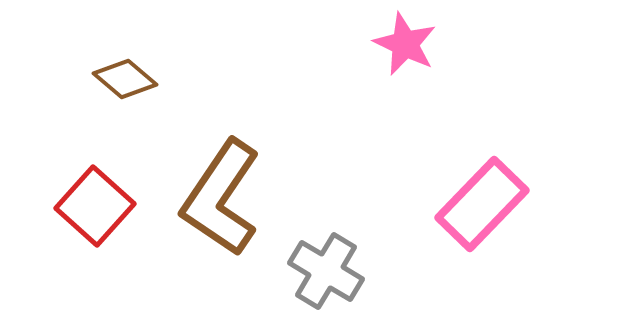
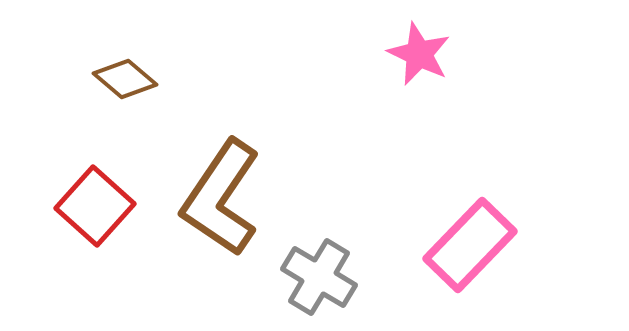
pink star: moved 14 px right, 10 px down
pink rectangle: moved 12 px left, 41 px down
gray cross: moved 7 px left, 6 px down
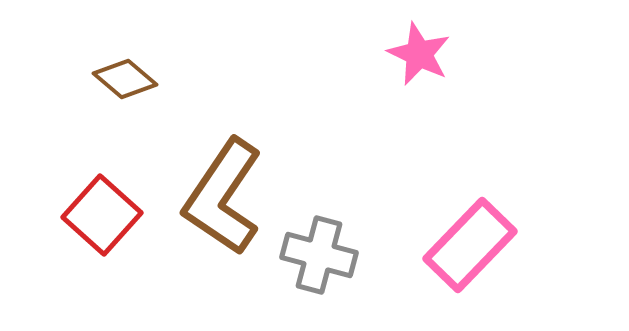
brown L-shape: moved 2 px right, 1 px up
red square: moved 7 px right, 9 px down
gray cross: moved 22 px up; rotated 16 degrees counterclockwise
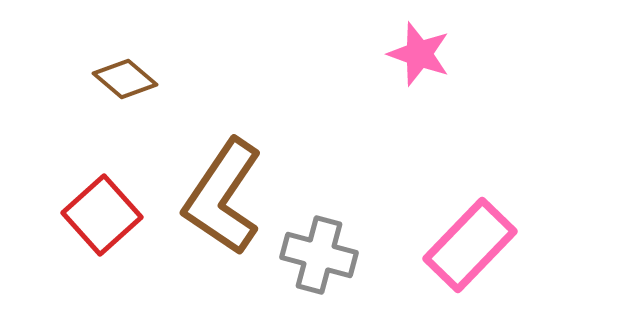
pink star: rotated 6 degrees counterclockwise
red square: rotated 6 degrees clockwise
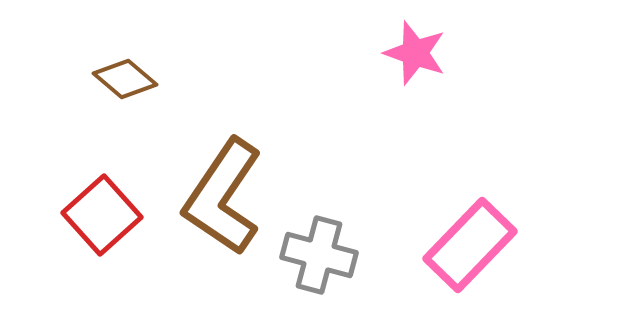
pink star: moved 4 px left, 1 px up
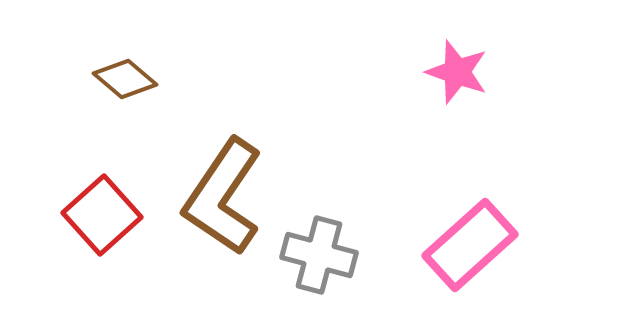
pink star: moved 42 px right, 19 px down
pink rectangle: rotated 4 degrees clockwise
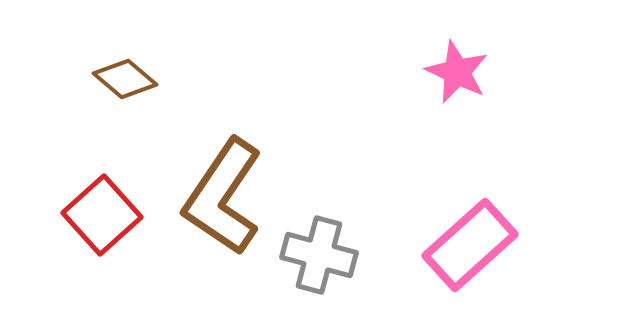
pink star: rotated 6 degrees clockwise
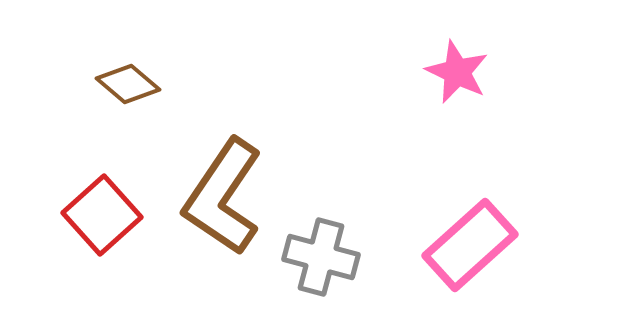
brown diamond: moved 3 px right, 5 px down
gray cross: moved 2 px right, 2 px down
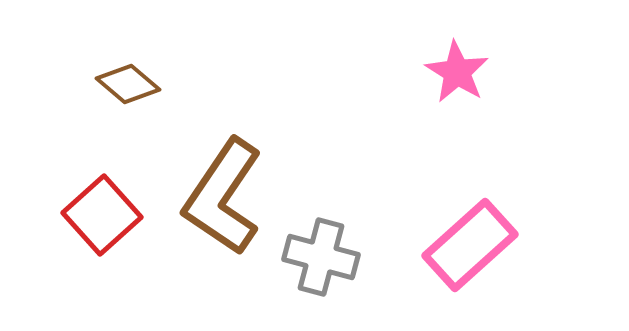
pink star: rotated 6 degrees clockwise
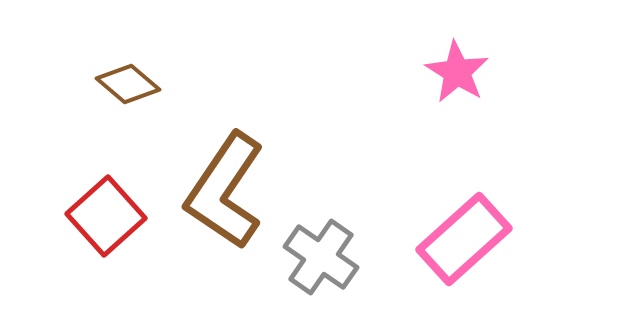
brown L-shape: moved 2 px right, 6 px up
red square: moved 4 px right, 1 px down
pink rectangle: moved 6 px left, 6 px up
gray cross: rotated 20 degrees clockwise
